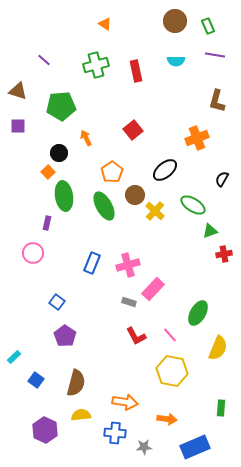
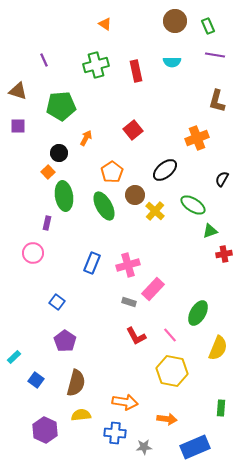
purple line at (44, 60): rotated 24 degrees clockwise
cyan semicircle at (176, 61): moved 4 px left, 1 px down
orange arrow at (86, 138): rotated 56 degrees clockwise
purple pentagon at (65, 336): moved 5 px down
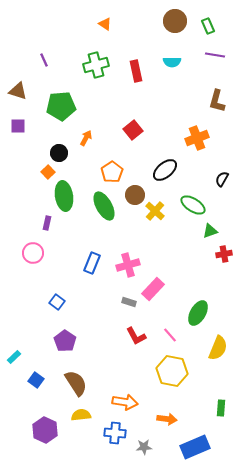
brown semicircle at (76, 383): rotated 48 degrees counterclockwise
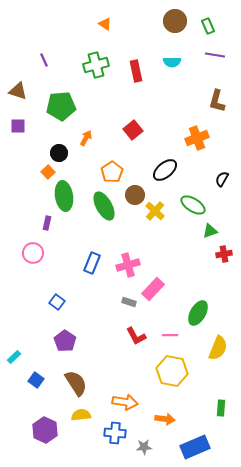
pink line at (170, 335): rotated 49 degrees counterclockwise
orange arrow at (167, 419): moved 2 px left
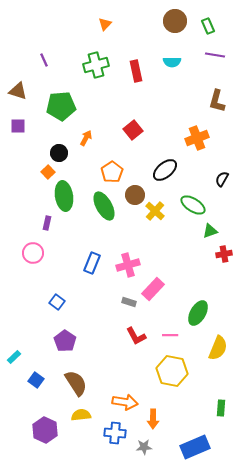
orange triangle at (105, 24): rotated 40 degrees clockwise
orange arrow at (165, 419): moved 12 px left; rotated 84 degrees clockwise
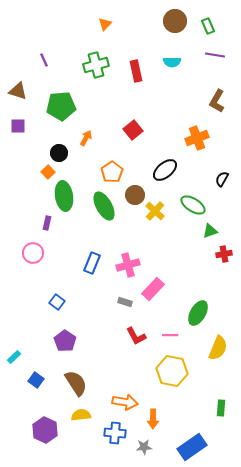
brown L-shape at (217, 101): rotated 15 degrees clockwise
gray rectangle at (129, 302): moved 4 px left
blue rectangle at (195, 447): moved 3 px left; rotated 12 degrees counterclockwise
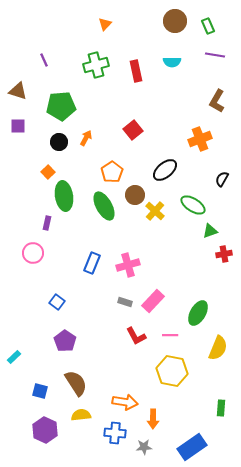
orange cross at (197, 138): moved 3 px right, 1 px down
black circle at (59, 153): moved 11 px up
pink rectangle at (153, 289): moved 12 px down
blue square at (36, 380): moved 4 px right, 11 px down; rotated 21 degrees counterclockwise
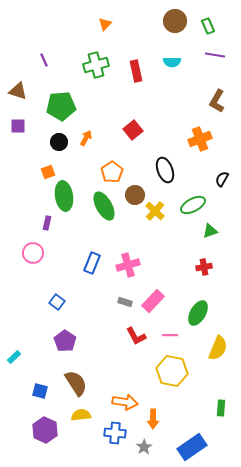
black ellipse at (165, 170): rotated 70 degrees counterclockwise
orange square at (48, 172): rotated 24 degrees clockwise
green ellipse at (193, 205): rotated 60 degrees counterclockwise
red cross at (224, 254): moved 20 px left, 13 px down
gray star at (144, 447): rotated 28 degrees counterclockwise
